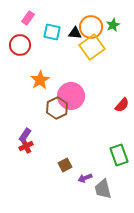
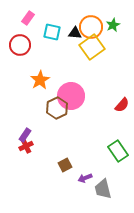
green rectangle: moved 1 px left, 4 px up; rotated 15 degrees counterclockwise
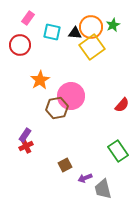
brown hexagon: rotated 15 degrees clockwise
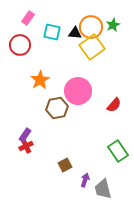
pink circle: moved 7 px right, 5 px up
red semicircle: moved 8 px left
purple arrow: moved 2 px down; rotated 128 degrees clockwise
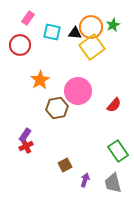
gray trapezoid: moved 10 px right, 6 px up
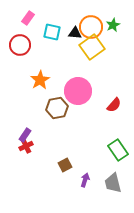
green rectangle: moved 1 px up
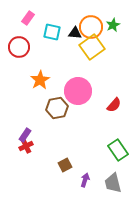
red circle: moved 1 px left, 2 px down
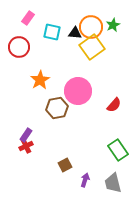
purple rectangle: moved 1 px right
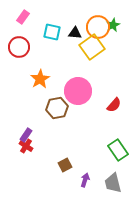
pink rectangle: moved 5 px left, 1 px up
orange circle: moved 7 px right
orange star: moved 1 px up
red cross: rotated 32 degrees counterclockwise
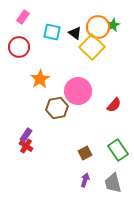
black triangle: rotated 32 degrees clockwise
yellow square: rotated 10 degrees counterclockwise
brown square: moved 20 px right, 12 px up
